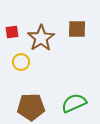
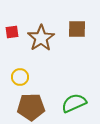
yellow circle: moved 1 px left, 15 px down
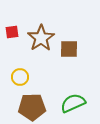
brown square: moved 8 px left, 20 px down
green semicircle: moved 1 px left
brown pentagon: moved 1 px right
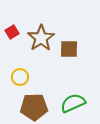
red square: rotated 24 degrees counterclockwise
brown pentagon: moved 2 px right
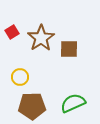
brown pentagon: moved 2 px left, 1 px up
